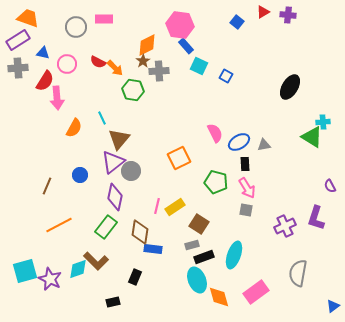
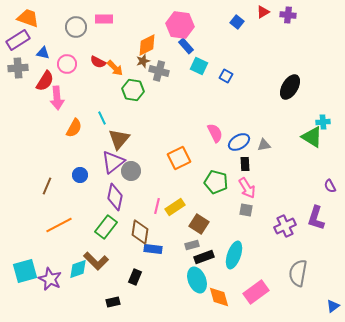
brown star at (143, 61): rotated 16 degrees clockwise
gray cross at (159, 71): rotated 18 degrees clockwise
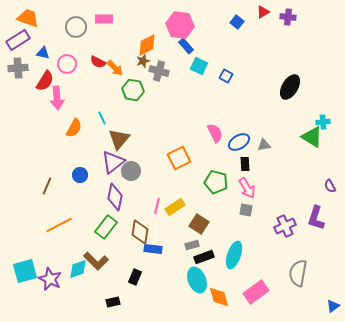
purple cross at (288, 15): moved 2 px down
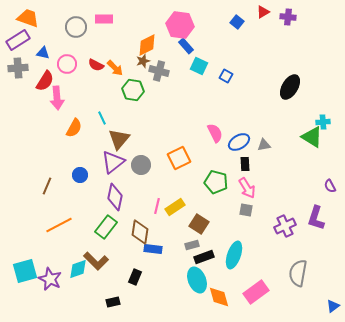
red semicircle at (98, 62): moved 2 px left, 3 px down
gray circle at (131, 171): moved 10 px right, 6 px up
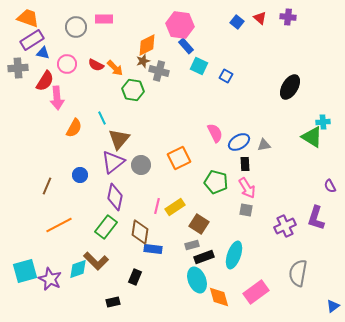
red triangle at (263, 12): moved 3 px left, 6 px down; rotated 48 degrees counterclockwise
purple rectangle at (18, 40): moved 14 px right
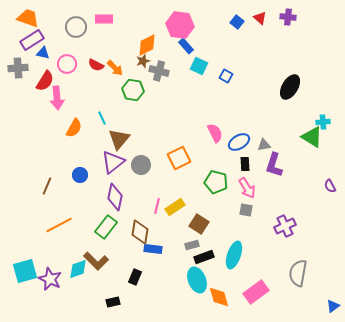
purple L-shape at (316, 218): moved 42 px left, 53 px up
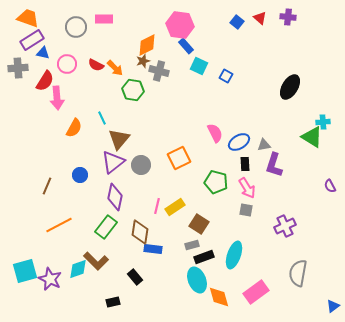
black rectangle at (135, 277): rotated 63 degrees counterclockwise
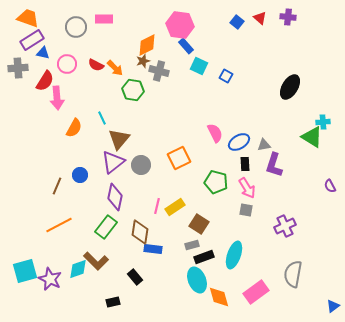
brown line at (47, 186): moved 10 px right
gray semicircle at (298, 273): moved 5 px left, 1 px down
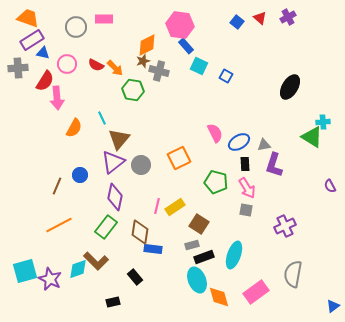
purple cross at (288, 17): rotated 35 degrees counterclockwise
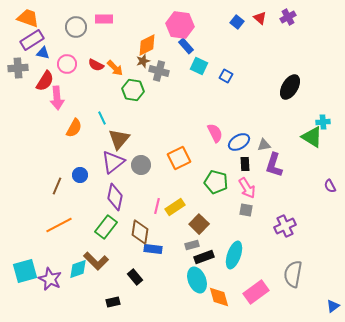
brown square at (199, 224): rotated 12 degrees clockwise
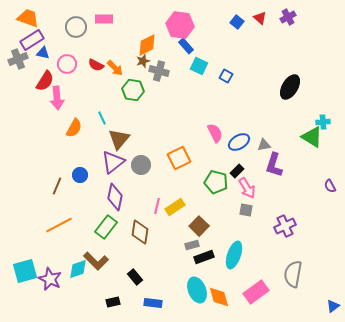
gray cross at (18, 68): moved 9 px up; rotated 18 degrees counterclockwise
black rectangle at (245, 164): moved 8 px left, 7 px down; rotated 48 degrees clockwise
brown square at (199, 224): moved 2 px down
blue rectangle at (153, 249): moved 54 px down
cyan ellipse at (197, 280): moved 10 px down
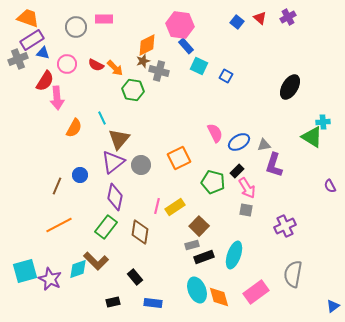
green pentagon at (216, 182): moved 3 px left
